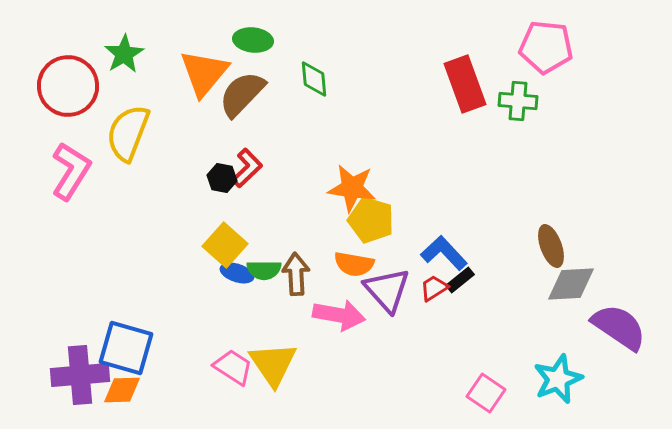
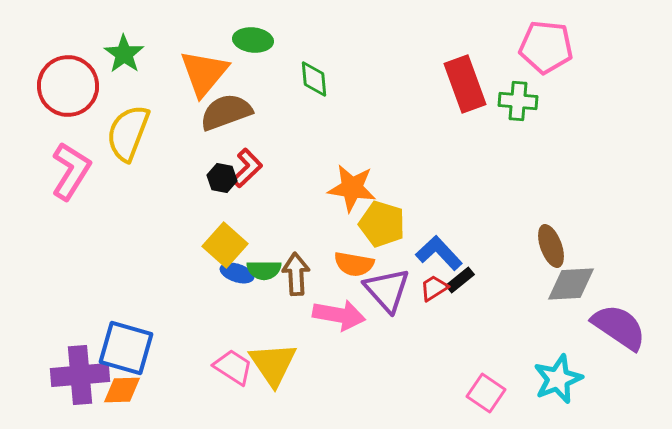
green star: rotated 6 degrees counterclockwise
brown semicircle: moved 16 px left, 18 px down; rotated 26 degrees clockwise
yellow pentagon: moved 11 px right, 4 px down
blue L-shape: moved 5 px left
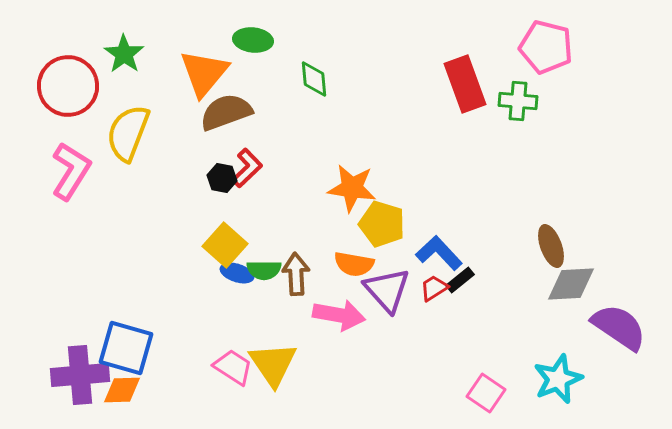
pink pentagon: rotated 8 degrees clockwise
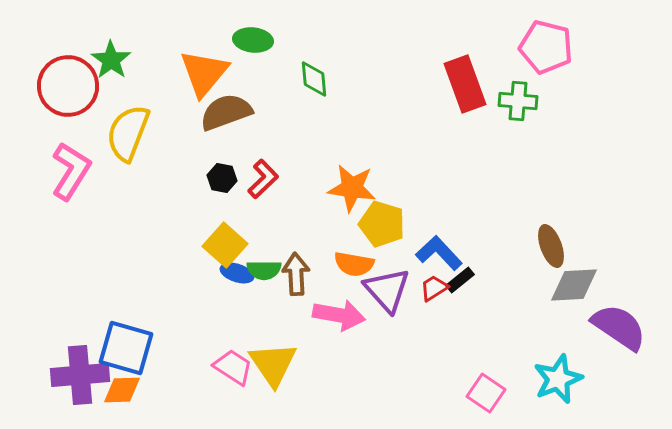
green star: moved 13 px left, 6 px down
red L-shape: moved 16 px right, 11 px down
gray diamond: moved 3 px right, 1 px down
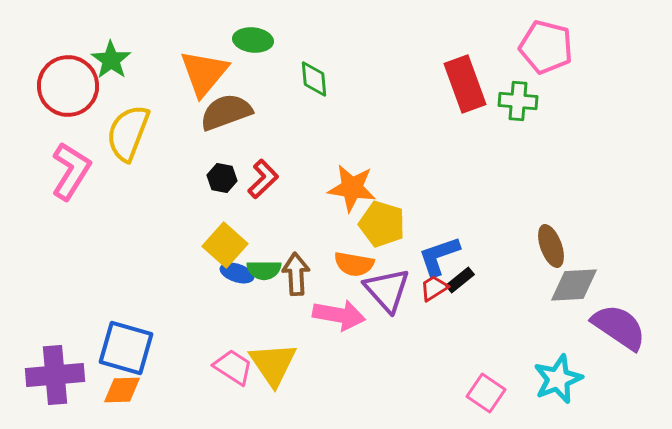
blue L-shape: moved 3 px down; rotated 66 degrees counterclockwise
purple cross: moved 25 px left
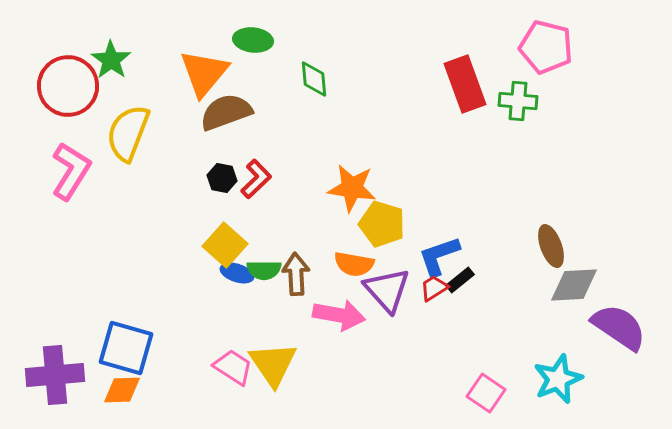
red L-shape: moved 7 px left
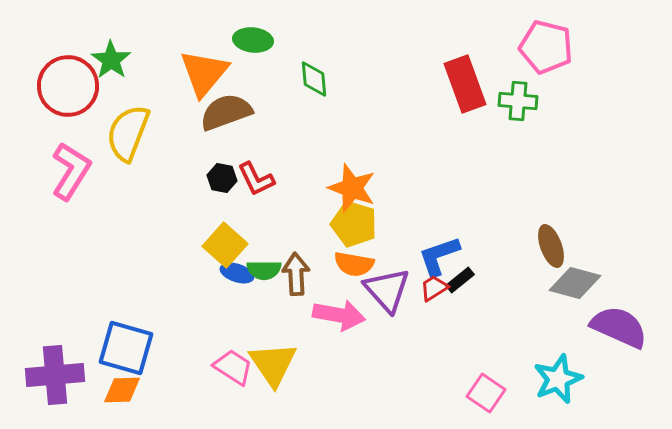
red L-shape: rotated 108 degrees clockwise
orange star: rotated 12 degrees clockwise
yellow pentagon: moved 28 px left
gray diamond: moved 1 px right, 2 px up; rotated 18 degrees clockwise
purple semicircle: rotated 10 degrees counterclockwise
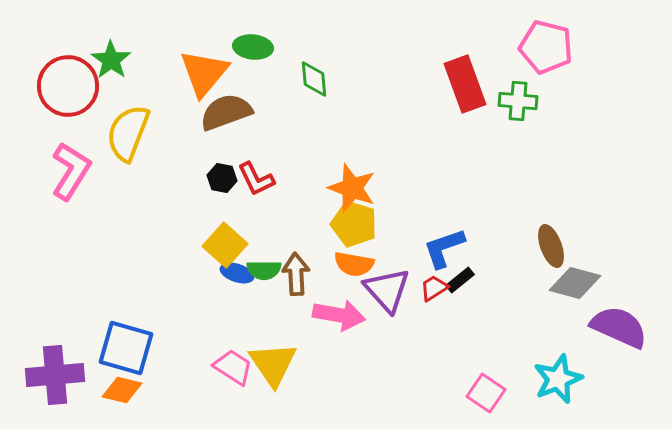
green ellipse: moved 7 px down
blue L-shape: moved 5 px right, 8 px up
orange diamond: rotated 15 degrees clockwise
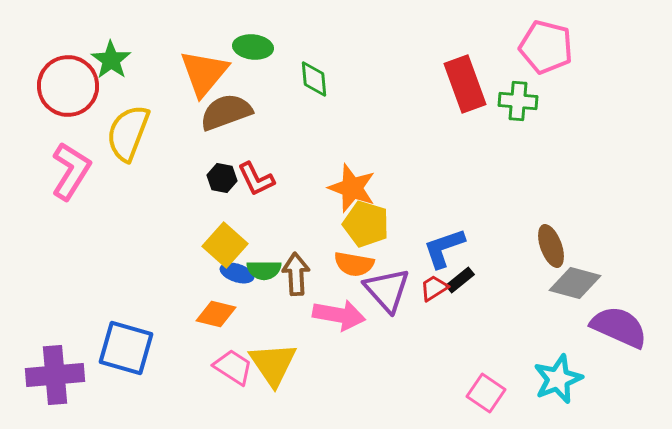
yellow pentagon: moved 12 px right
orange diamond: moved 94 px right, 76 px up
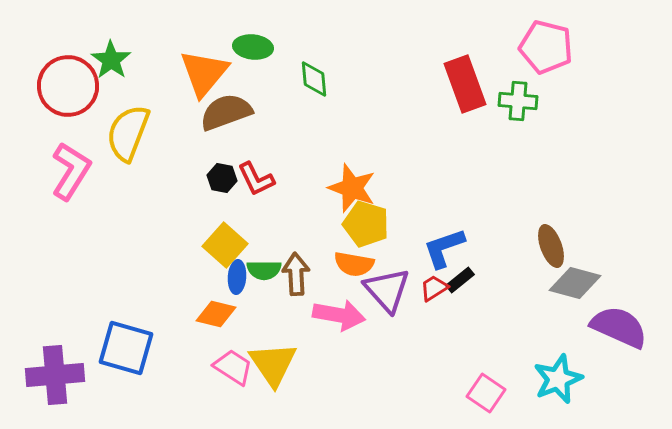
blue ellipse: moved 4 px down; rotated 76 degrees clockwise
